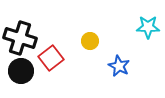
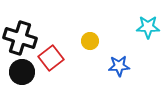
blue star: rotated 30 degrees counterclockwise
black circle: moved 1 px right, 1 px down
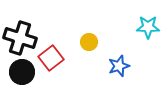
yellow circle: moved 1 px left, 1 px down
blue star: rotated 15 degrees counterclockwise
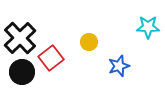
black cross: rotated 28 degrees clockwise
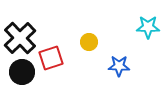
red square: rotated 20 degrees clockwise
blue star: rotated 20 degrees clockwise
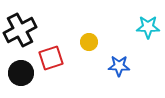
black cross: moved 8 px up; rotated 16 degrees clockwise
black circle: moved 1 px left, 1 px down
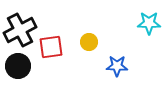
cyan star: moved 1 px right, 4 px up
red square: moved 11 px up; rotated 10 degrees clockwise
blue star: moved 2 px left
black circle: moved 3 px left, 7 px up
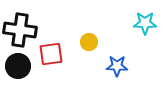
cyan star: moved 4 px left
black cross: rotated 36 degrees clockwise
red square: moved 7 px down
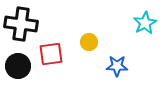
cyan star: rotated 30 degrees counterclockwise
black cross: moved 1 px right, 6 px up
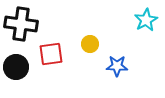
cyan star: moved 1 px right, 3 px up
yellow circle: moved 1 px right, 2 px down
black circle: moved 2 px left, 1 px down
